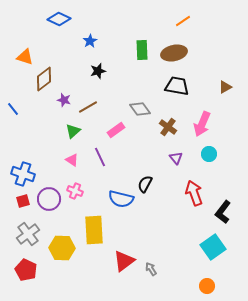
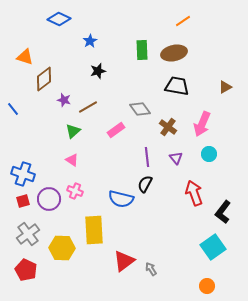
purple line: moved 47 px right; rotated 18 degrees clockwise
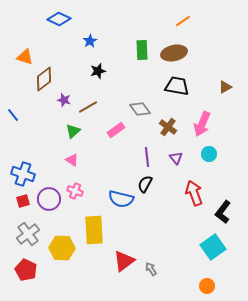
blue line: moved 6 px down
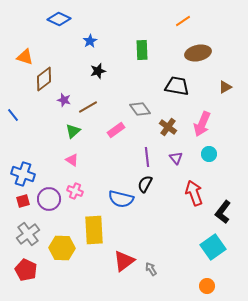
brown ellipse: moved 24 px right
